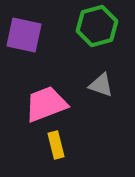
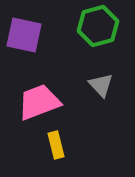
green hexagon: moved 1 px right
gray triangle: rotated 28 degrees clockwise
pink trapezoid: moved 7 px left, 2 px up
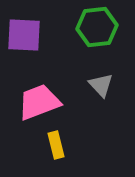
green hexagon: moved 1 px left, 1 px down; rotated 9 degrees clockwise
purple square: rotated 9 degrees counterclockwise
